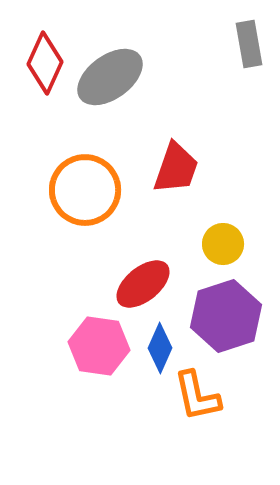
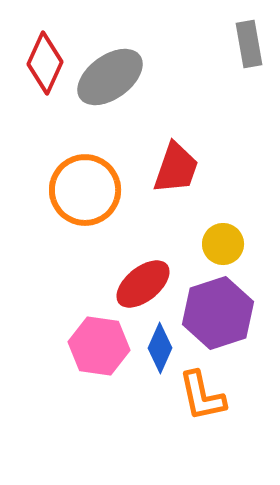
purple hexagon: moved 8 px left, 3 px up
orange L-shape: moved 5 px right
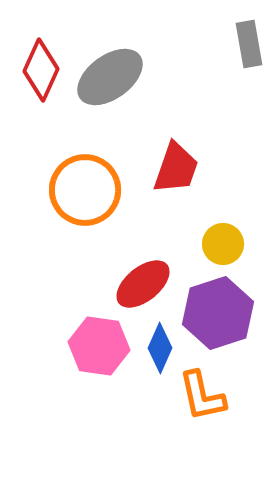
red diamond: moved 4 px left, 7 px down
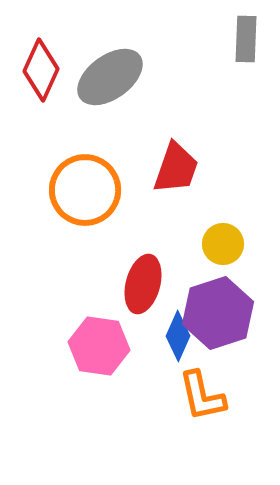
gray rectangle: moved 3 px left, 5 px up; rotated 12 degrees clockwise
red ellipse: rotated 36 degrees counterclockwise
blue diamond: moved 18 px right, 12 px up
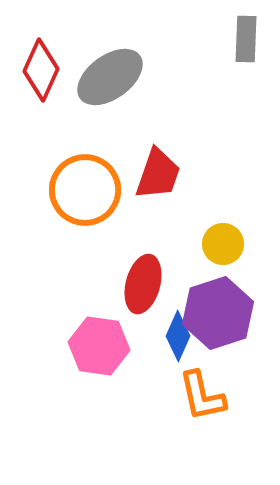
red trapezoid: moved 18 px left, 6 px down
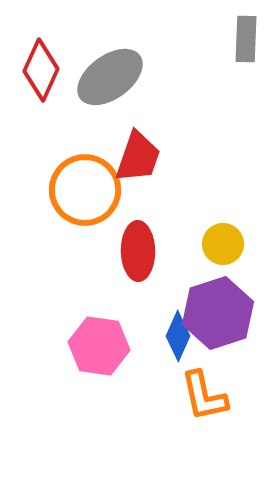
red trapezoid: moved 20 px left, 17 px up
red ellipse: moved 5 px left, 33 px up; rotated 16 degrees counterclockwise
orange L-shape: moved 2 px right
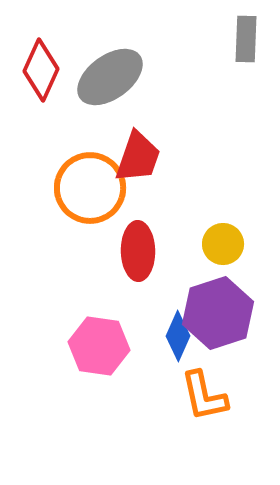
orange circle: moved 5 px right, 2 px up
